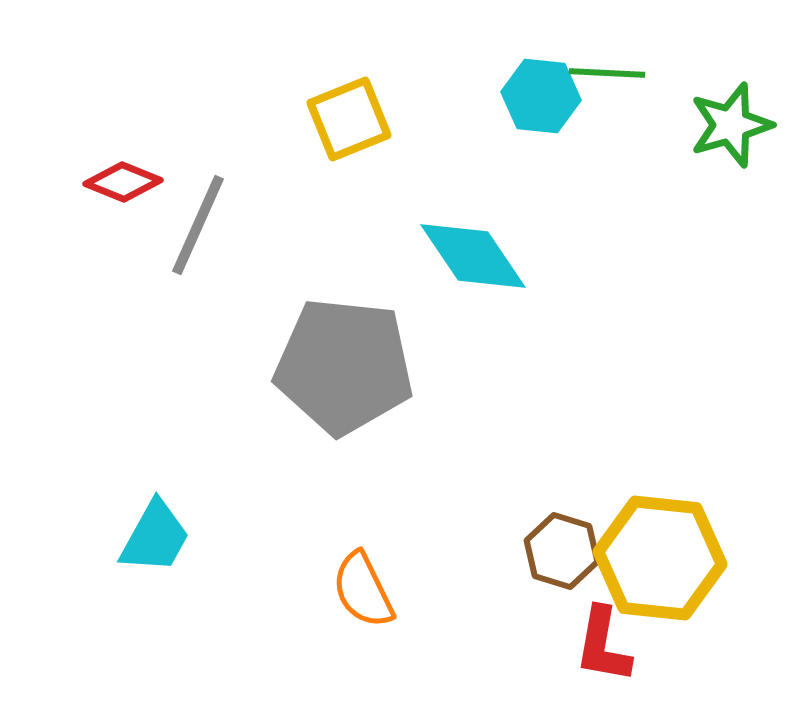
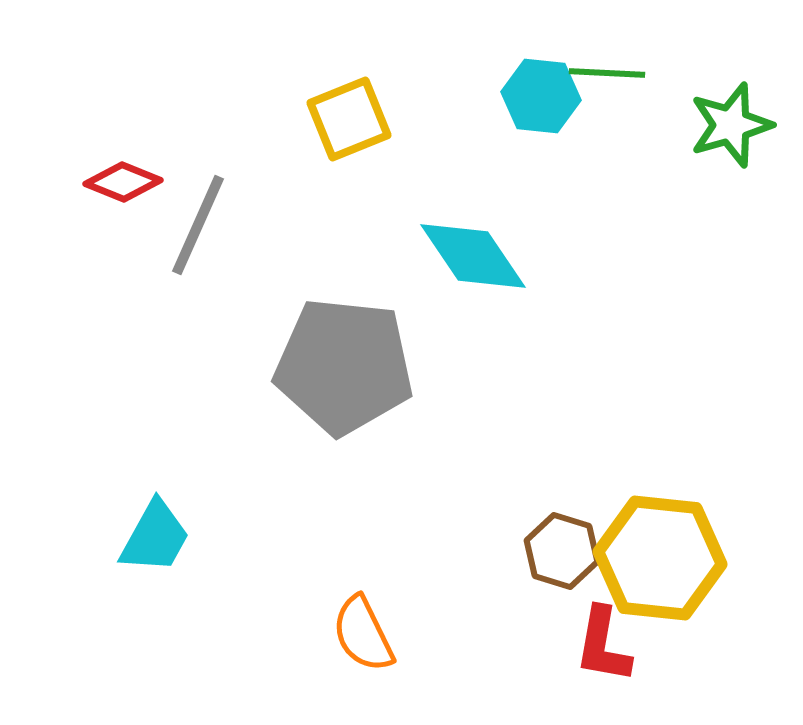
orange semicircle: moved 44 px down
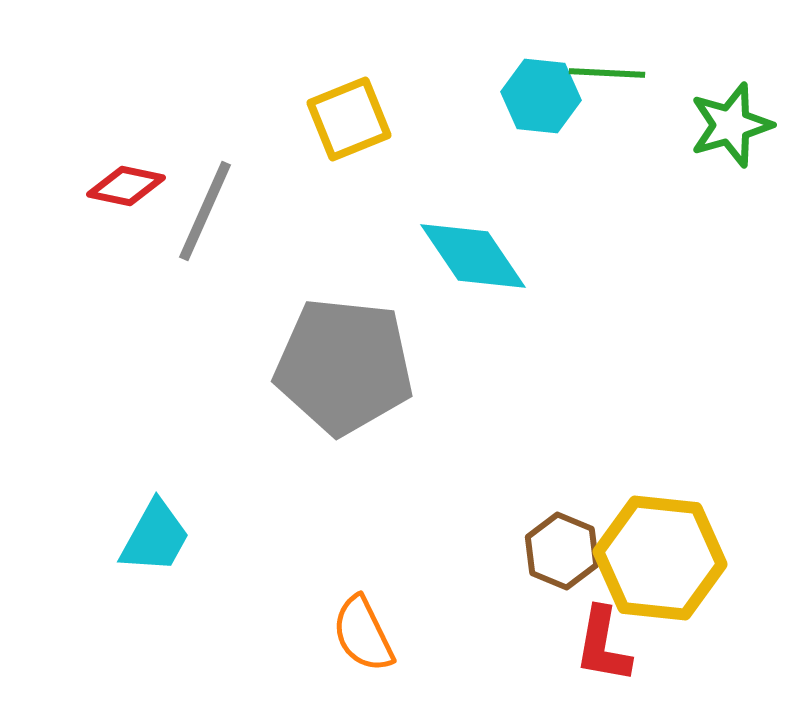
red diamond: moved 3 px right, 4 px down; rotated 10 degrees counterclockwise
gray line: moved 7 px right, 14 px up
brown hexagon: rotated 6 degrees clockwise
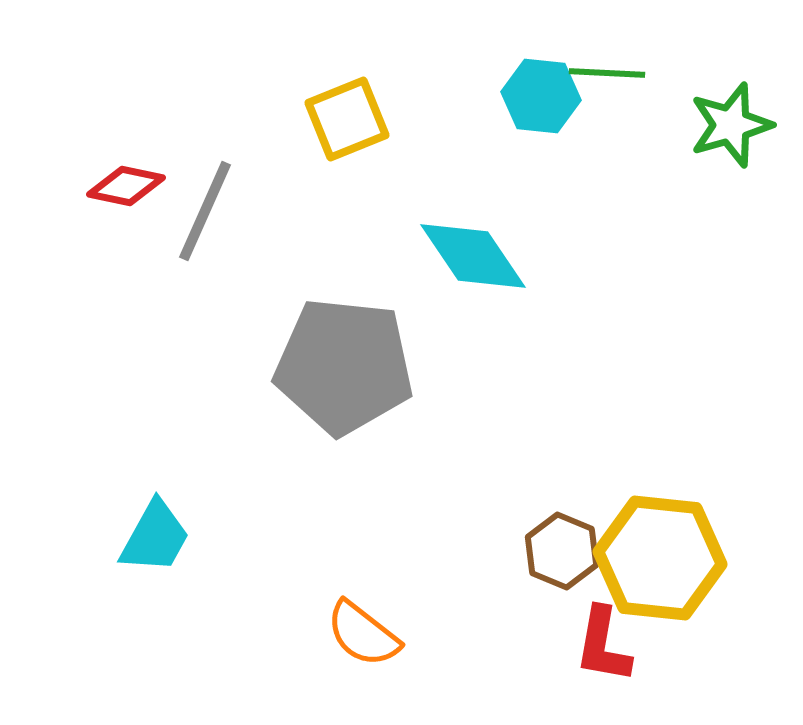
yellow square: moved 2 px left
orange semicircle: rotated 26 degrees counterclockwise
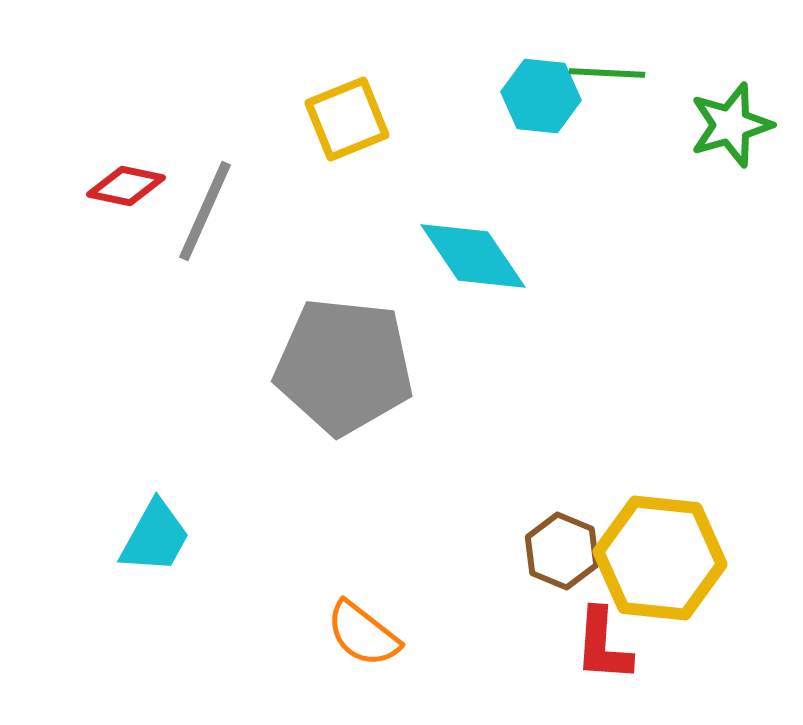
red L-shape: rotated 6 degrees counterclockwise
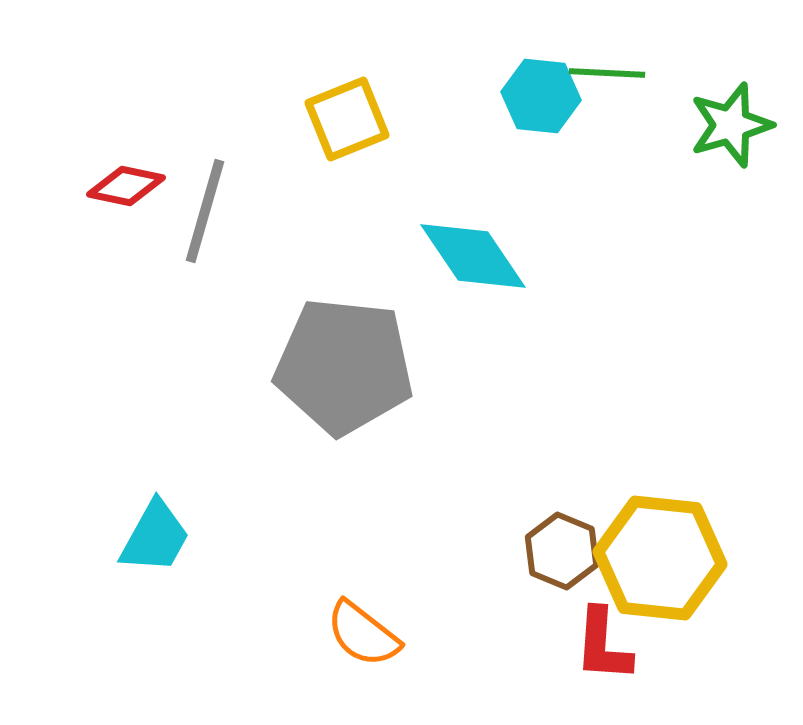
gray line: rotated 8 degrees counterclockwise
